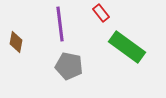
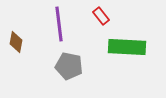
red rectangle: moved 3 px down
purple line: moved 1 px left
green rectangle: rotated 33 degrees counterclockwise
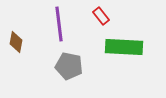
green rectangle: moved 3 px left
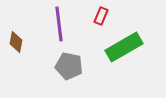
red rectangle: rotated 60 degrees clockwise
green rectangle: rotated 33 degrees counterclockwise
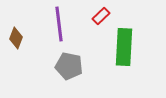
red rectangle: rotated 24 degrees clockwise
brown diamond: moved 4 px up; rotated 10 degrees clockwise
green rectangle: rotated 57 degrees counterclockwise
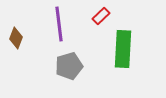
green rectangle: moved 1 px left, 2 px down
gray pentagon: rotated 28 degrees counterclockwise
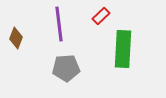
gray pentagon: moved 3 px left, 2 px down; rotated 12 degrees clockwise
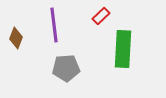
purple line: moved 5 px left, 1 px down
